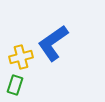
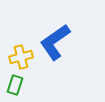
blue L-shape: moved 2 px right, 1 px up
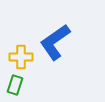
yellow cross: rotated 15 degrees clockwise
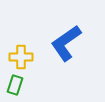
blue L-shape: moved 11 px right, 1 px down
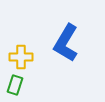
blue L-shape: rotated 24 degrees counterclockwise
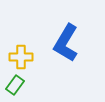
green rectangle: rotated 18 degrees clockwise
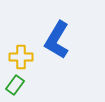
blue L-shape: moved 9 px left, 3 px up
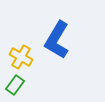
yellow cross: rotated 30 degrees clockwise
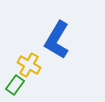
yellow cross: moved 8 px right, 8 px down
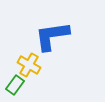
blue L-shape: moved 5 px left, 4 px up; rotated 51 degrees clockwise
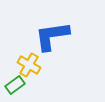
green rectangle: rotated 18 degrees clockwise
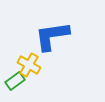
green rectangle: moved 4 px up
